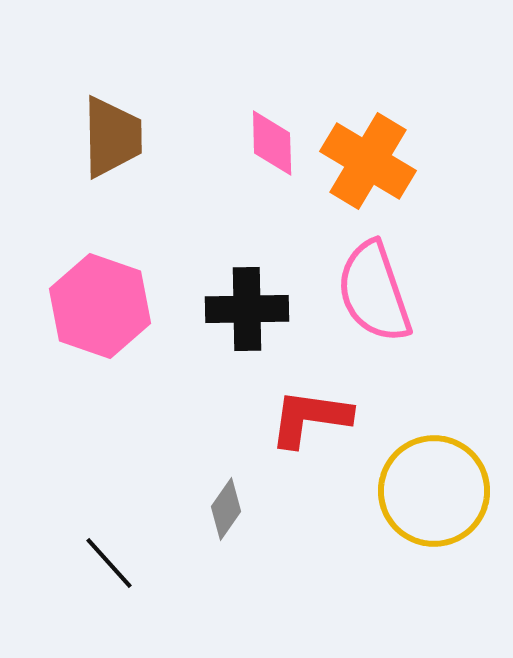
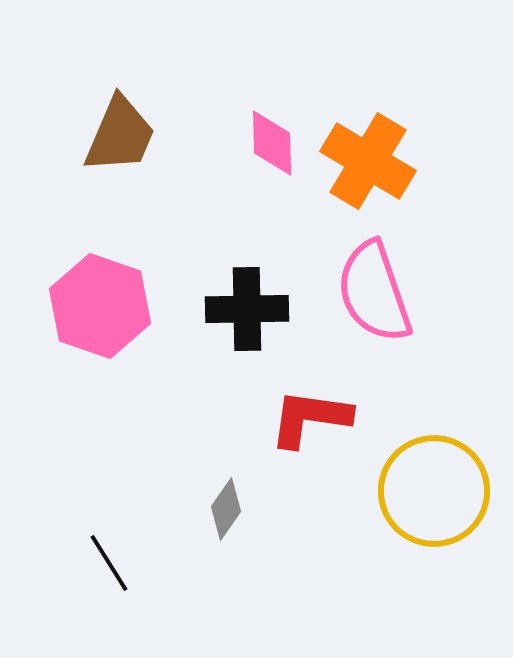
brown trapezoid: moved 8 px right, 2 px up; rotated 24 degrees clockwise
black line: rotated 10 degrees clockwise
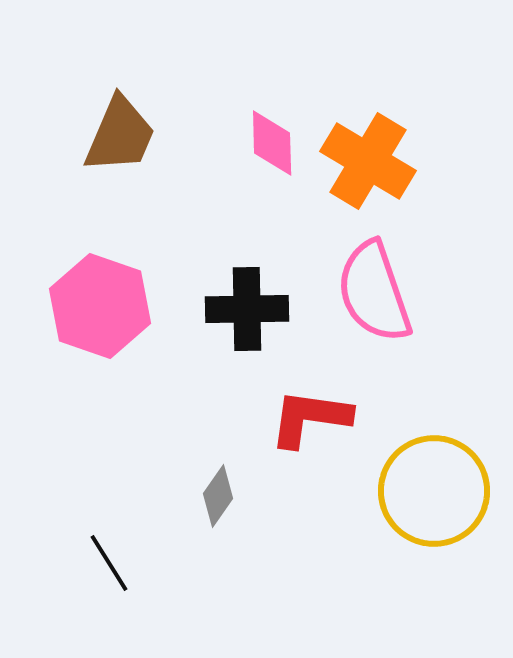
gray diamond: moved 8 px left, 13 px up
